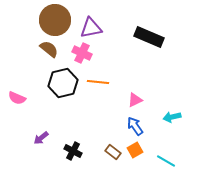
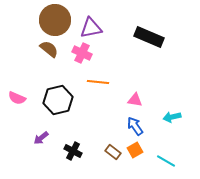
black hexagon: moved 5 px left, 17 px down
pink triangle: rotated 35 degrees clockwise
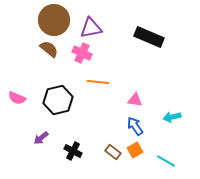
brown circle: moved 1 px left
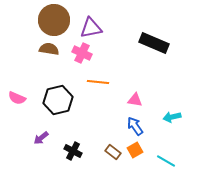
black rectangle: moved 5 px right, 6 px down
brown semicircle: rotated 30 degrees counterclockwise
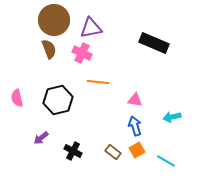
brown semicircle: rotated 60 degrees clockwise
pink semicircle: rotated 54 degrees clockwise
blue arrow: rotated 18 degrees clockwise
orange square: moved 2 px right
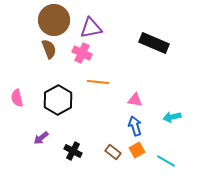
black hexagon: rotated 16 degrees counterclockwise
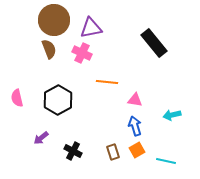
black rectangle: rotated 28 degrees clockwise
orange line: moved 9 px right
cyan arrow: moved 2 px up
brown rectangle: rotated 35 degrees clockwise
cyan line: rotated 18 degrees counterclockwise
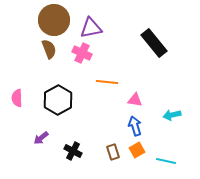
pink semicircle: rotated 12 degrees clockwise
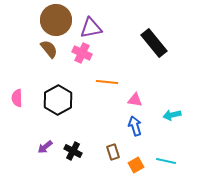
brown circle: moved 2 px right
brown semicircle: rotated 18 degrees counterclockwise
purple arrow: moved 4 px right, 9 px down
orange square: moved 1 px left, 15 px down
